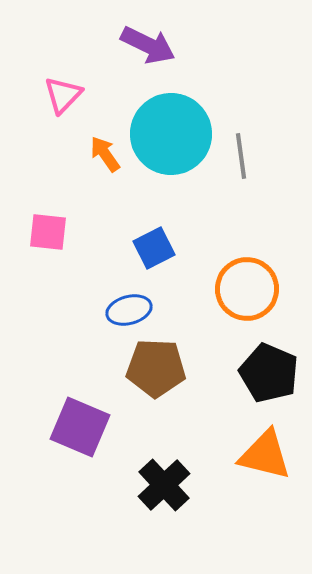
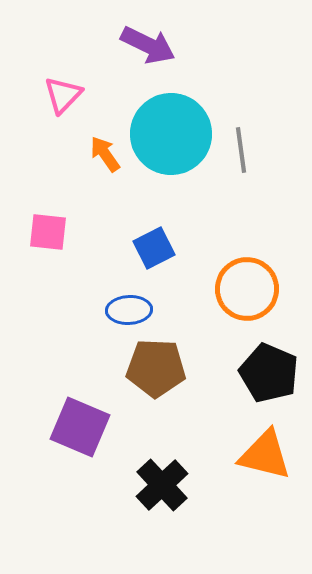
gray line: moved 6 px up
blue ellipse: rotated 12 degrees clockwise
black cross: moved 2 px left
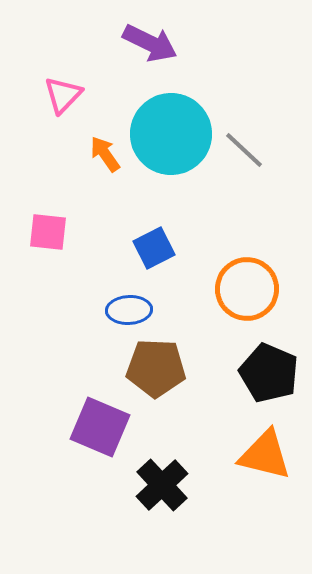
purple arrow: moved 2 px right, 2 px up
gray line: moved 3 px right; rotated 39 degrees counterclockwise
purple square: moved 20 px right
